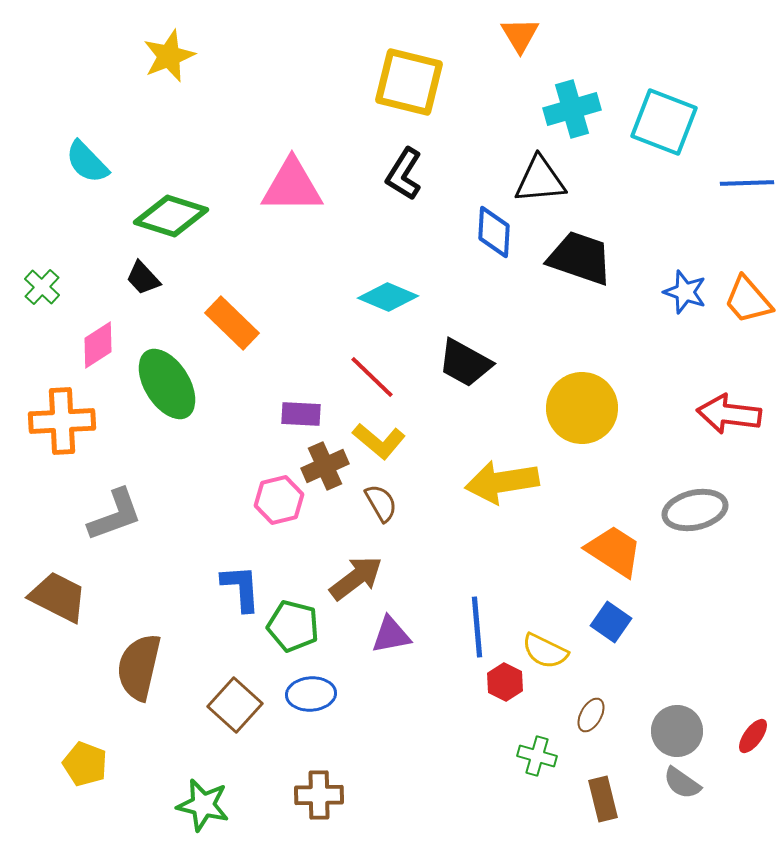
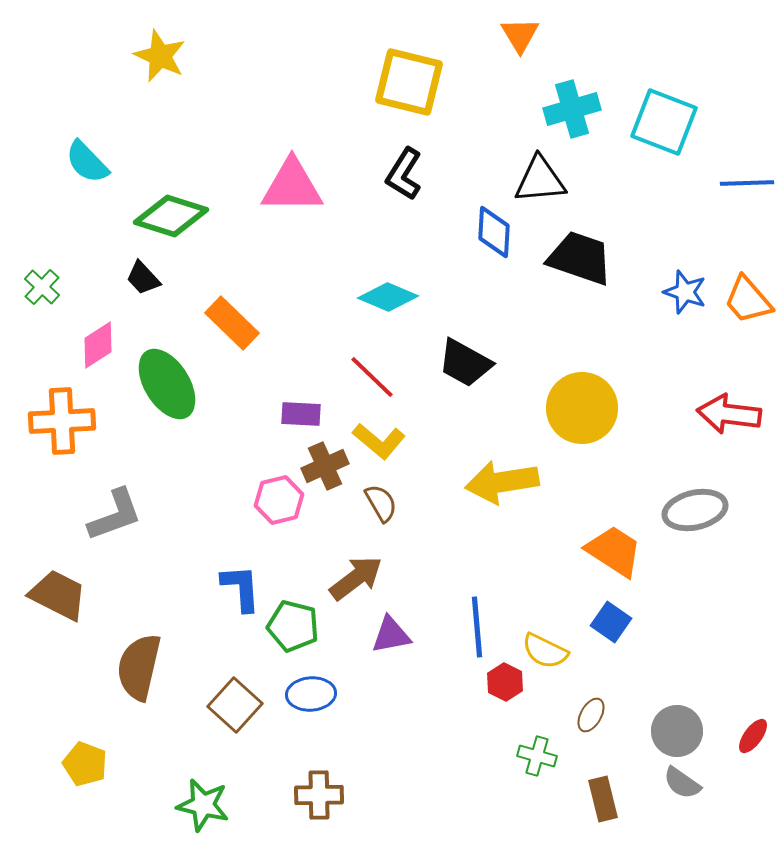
yellow star at (169, 56): moved 9 px left; rotated 26 degrees counterclockwise
brown trapezoid at (58, 597): moved 2 px up
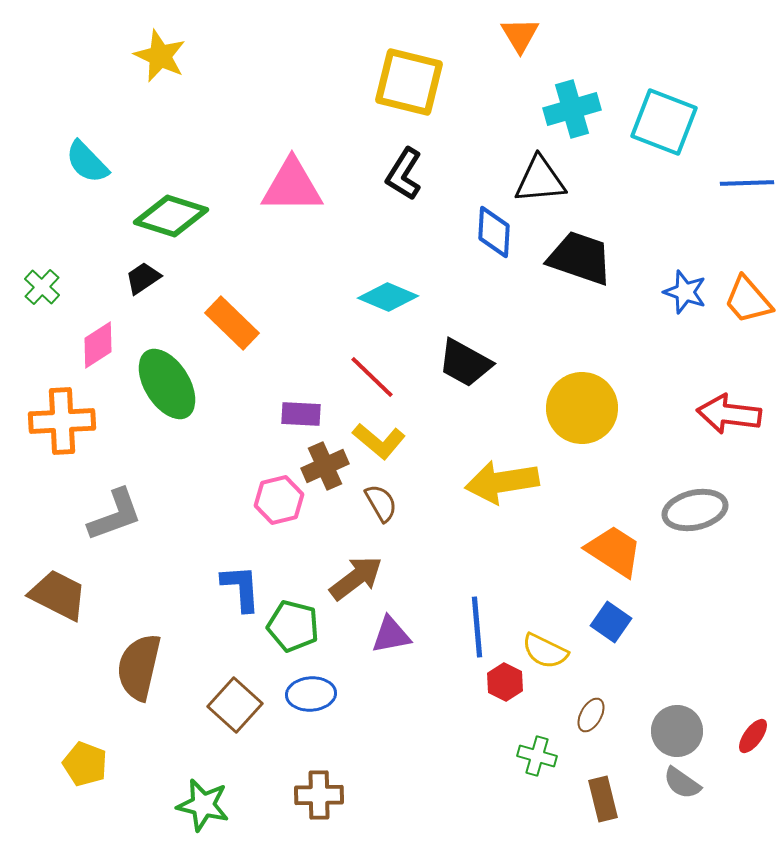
black trapezoid at (143, 278): rotated 99 degrees clockwise
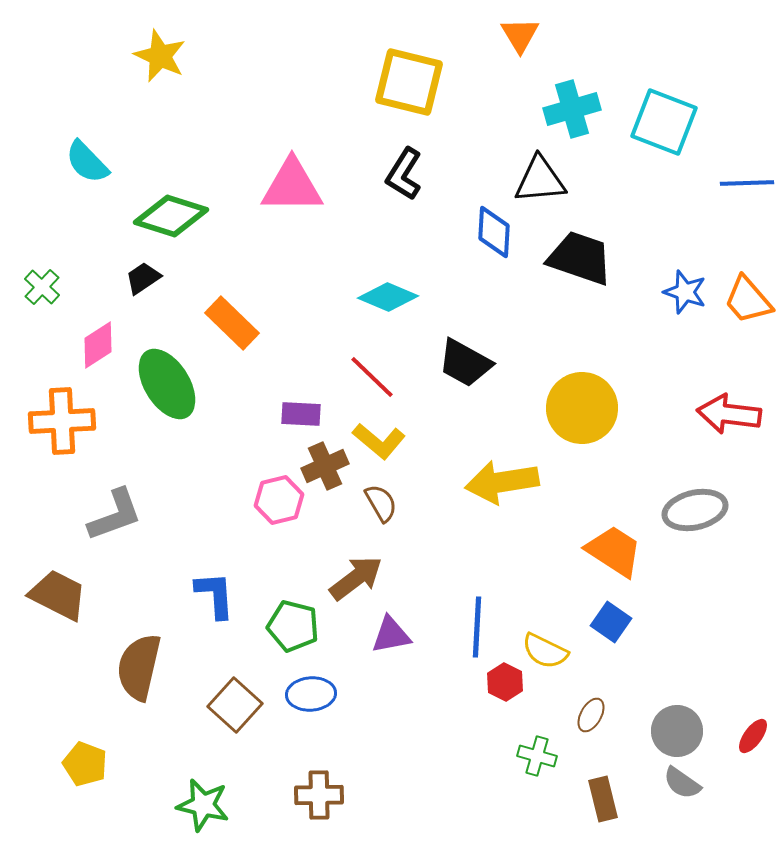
blue L-shape at (241, 588): moved 26 px left, 7 px down
blue line at (477, 627): rotated 8 degrees clockwise
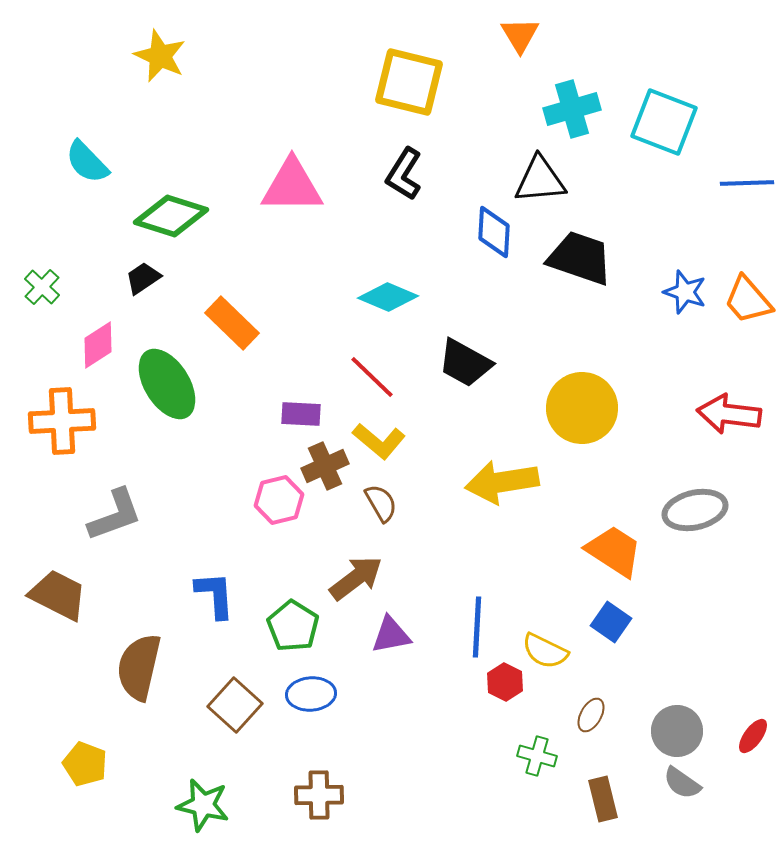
green pentagon at (293, 626): rotated 18 degrees clockwise
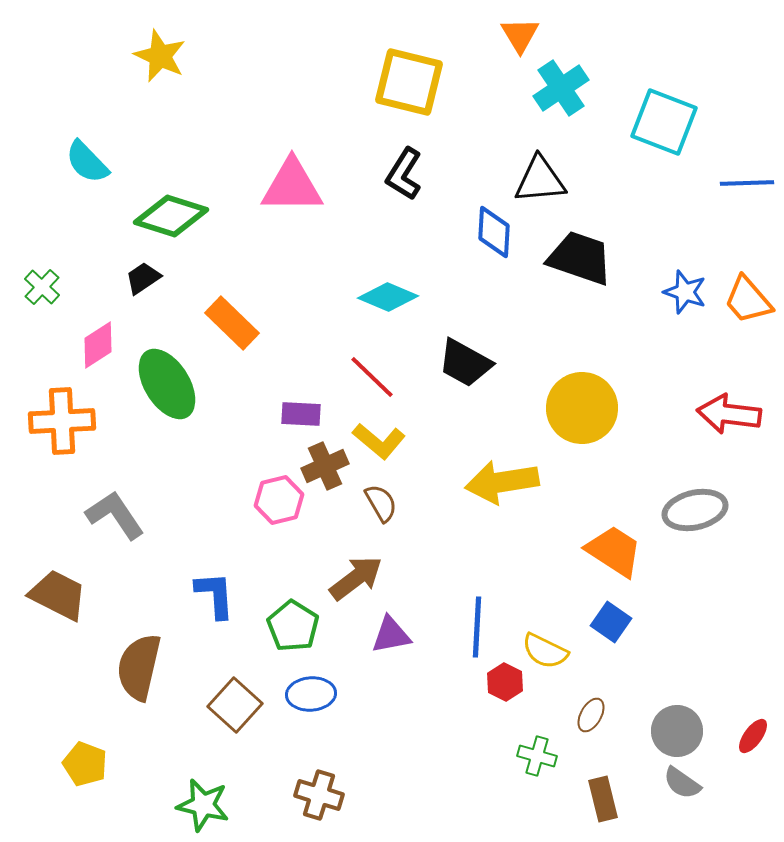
cyan cross at (572, 109): moved 11 px left, 21 px up; rotated 18 degrees counterclockwise
gray L-shape at (115, 515): rotated 104 degrees counterclockwise
brown cross at (319, 795): rotated 18 degrees clockwise
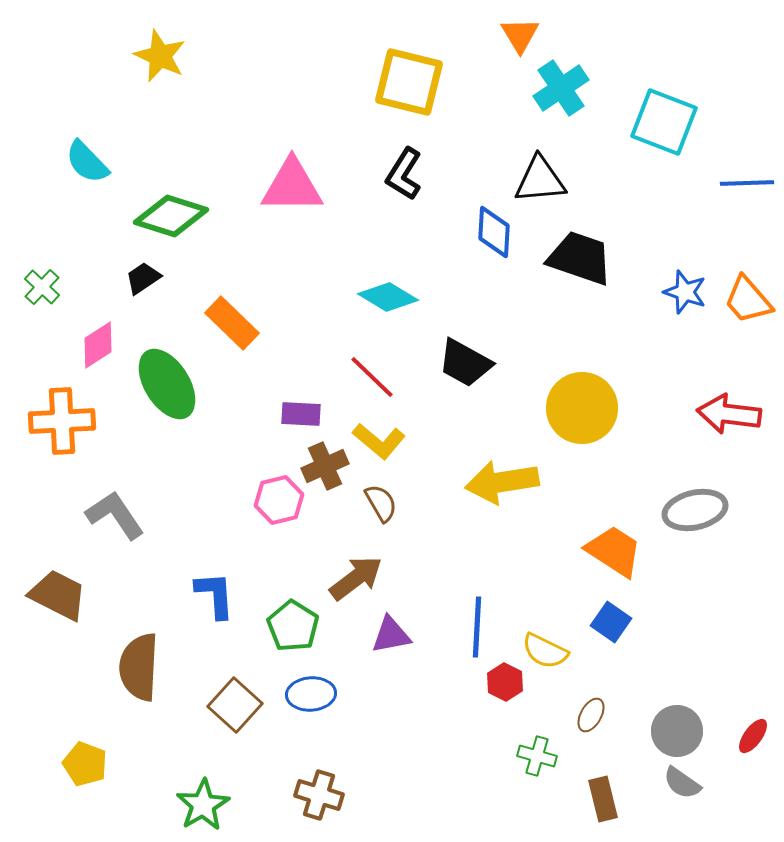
cyan diamond at (388, 297): rotated 8 degrees clockwise
brown semicircle at (139, 667): rotated 10 degrees counterclockwise
green star at (203, 805): rotated 28 degrees clockwise
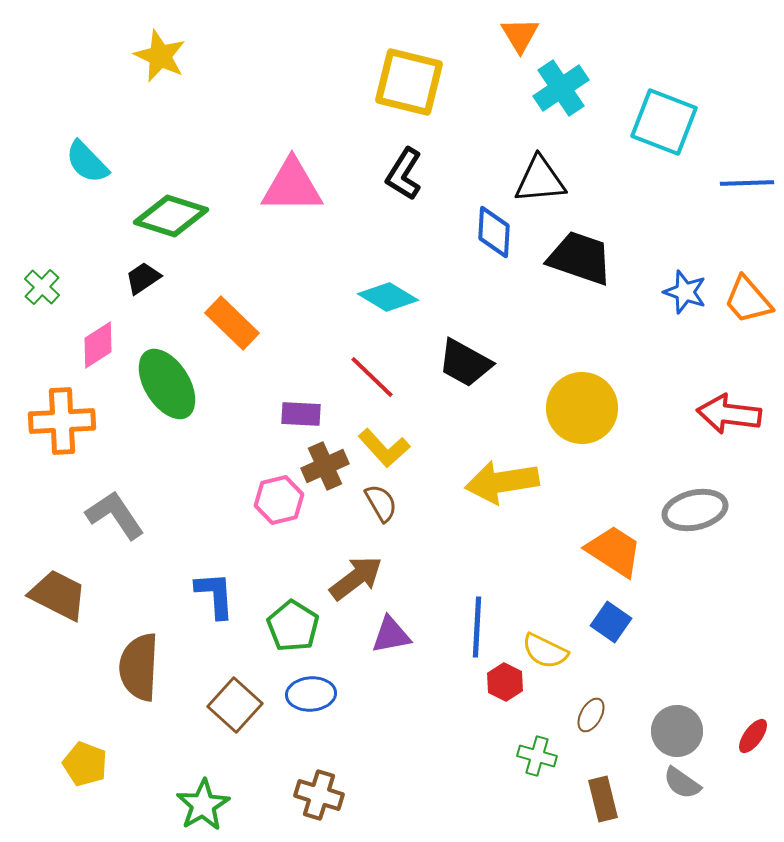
yellow L-shape at (379, 441): moved 5 px right, 7 px down; rotated 8 degrees clockwise
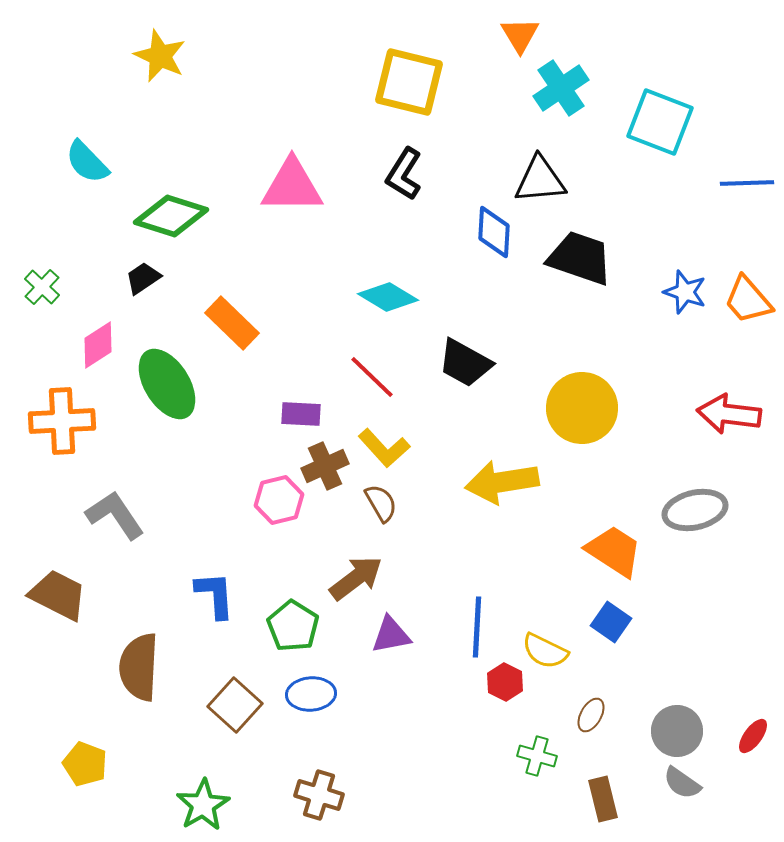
cyan square at (664, 122): moved 4 px left
